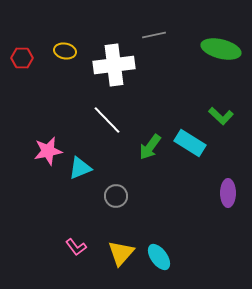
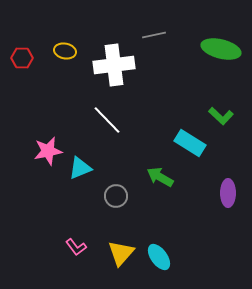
green arrow: moved 10 px right, 30 px down; rotated 84 degrees clockwise
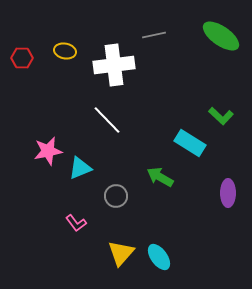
green ellipse: moved 13 px up; rotated 21 degrees clockwise
pink L-shape: moved 24 px up
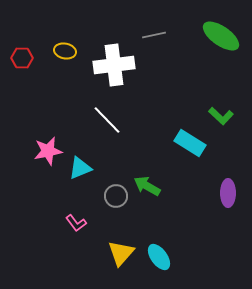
green arrow: moved 13 px left, 9 px down
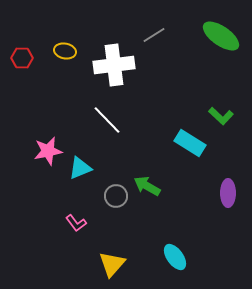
gray line: rotated 20 degrees counterclockwise
yellow triangle: moved 9 px left, 11 px down
cyan ellipse: moved 16 px right
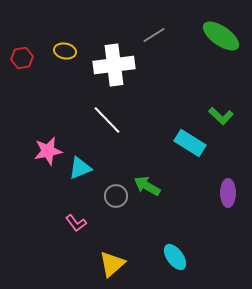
red hexagon: rotated 10 degrees counterclockwise
yellow triangle: rotated 8 degrees clockwise
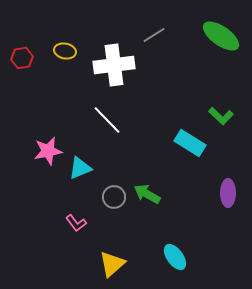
green arrow: moved 8 px down
gray circle: moved 2 px left, 1 px down
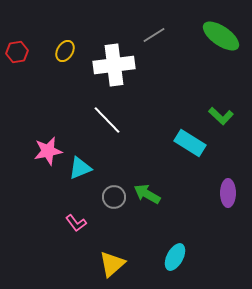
yellow ellipse: rotated 70 degrees counterclockwise
red hexagon: moved 5 px left, 6 px up
cyan ellipse: rotated 64 degrees clockwise
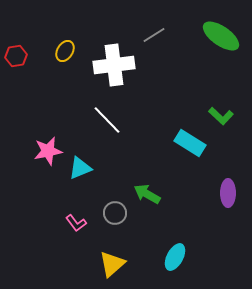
red hexagon: moved 1 px left, 4 px down
gray circle: moved 1 px right, 16 px down
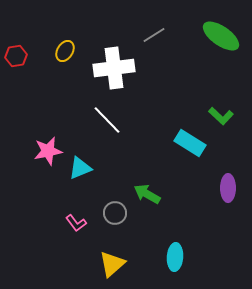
white cross: moved 3 px down
purple ellipse: moved 5 px up
cyan ellipse: rotated 24 degrees counterclockwise
